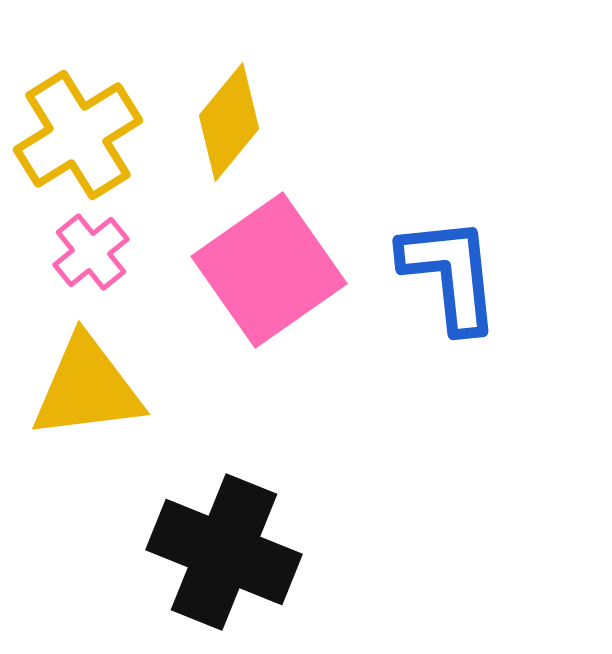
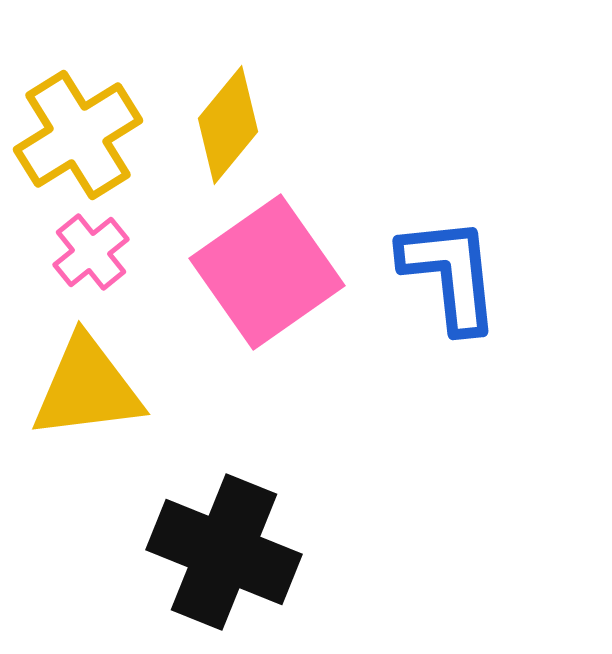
yellow diamond: moved 1 px left, 3 px down
pink square: moved 2 px left, 2 px down
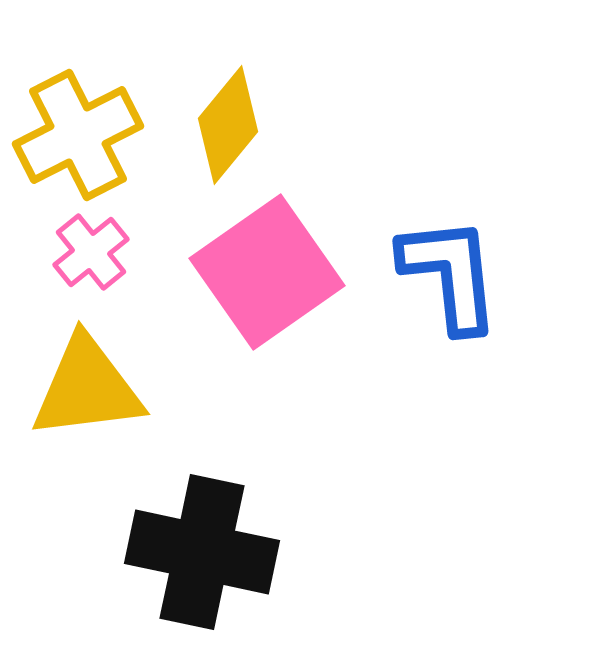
yellow cross: rotated 5 degrees clockwise
black cross: moved 22 px left; rotated 10 degrees counterclockwise
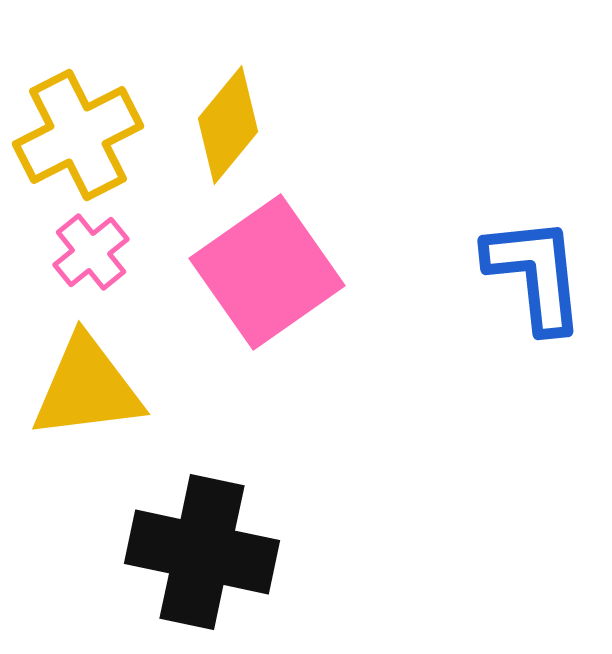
blue L-shape: moved 85 px right
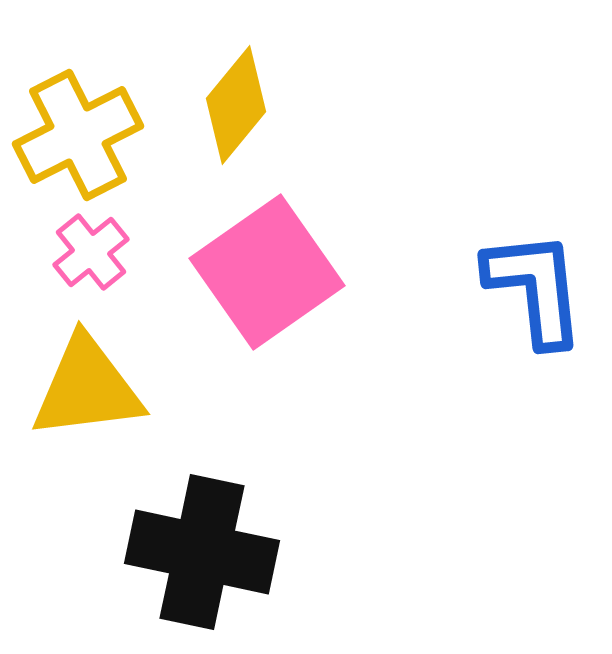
yellow diamond: moved 8 px right, 20 px up
blue L-shape: moved 14 px down
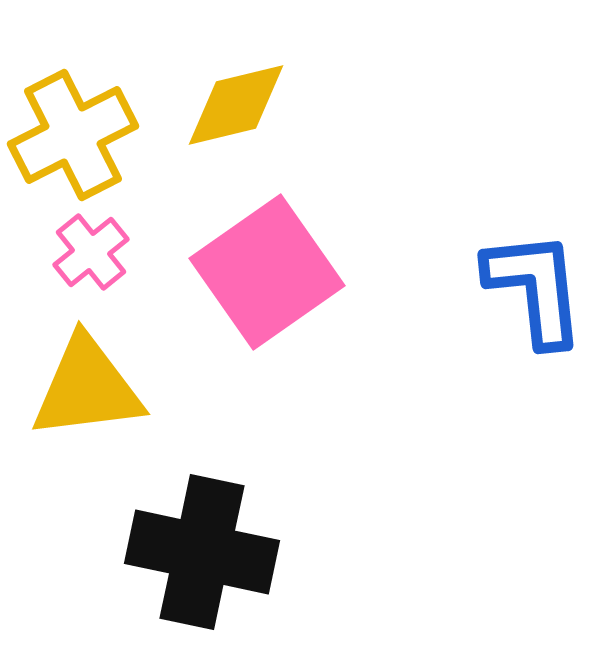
yellow diamond: rotated 37 degrees clockwise
yellow cross: moved 5 px left
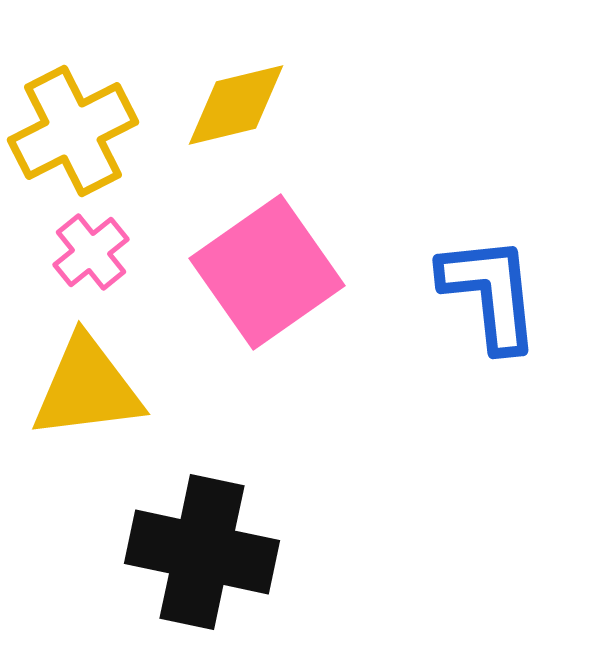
yellow cross: moved 4 px up
blue L-shape: moved 45 px left, 5 px down
